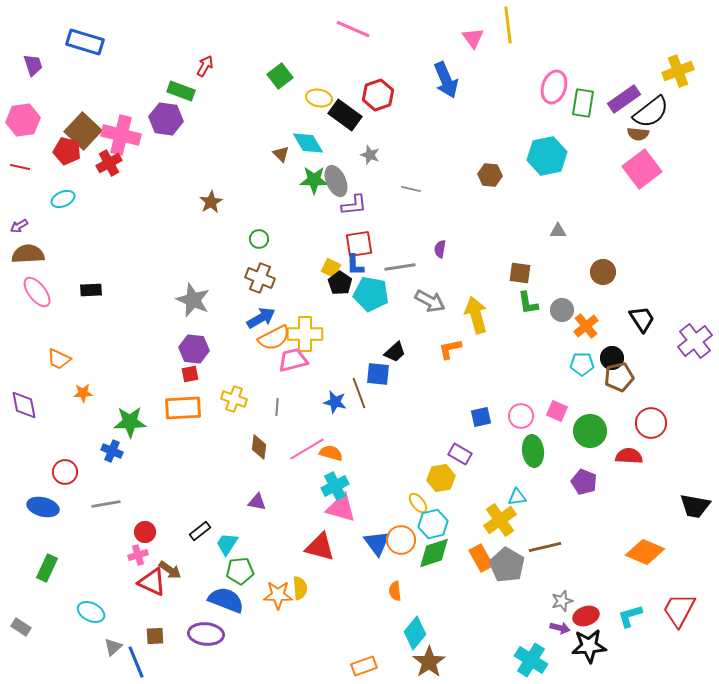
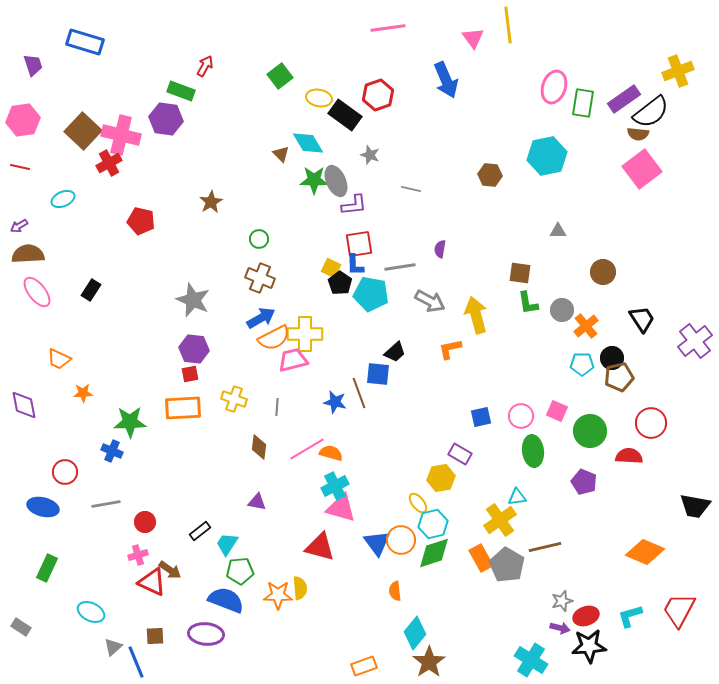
pink line at (353, 29): moved 35 px right, 1 px up; rotated 32 degrees counterclockwise
red pentagon at (67, 151): moved 74 px right, 70 px down
black rectangle at (91, 290): rotated 55 degrees counterclockwise
red circle at (145, 532): moved 10 px up
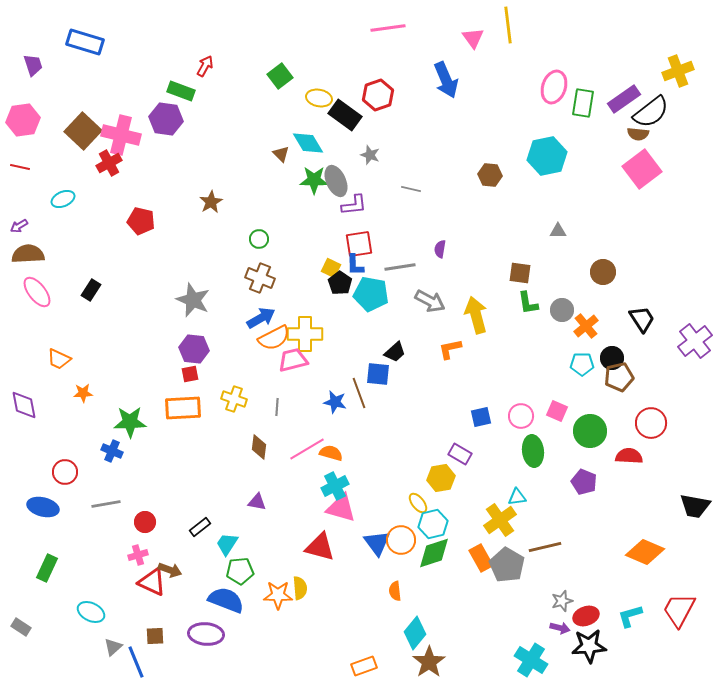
black rectangle at (200, 531): moved 4 px up
brown arrow at (170, 570): rotated 15 degrees counterclockwise
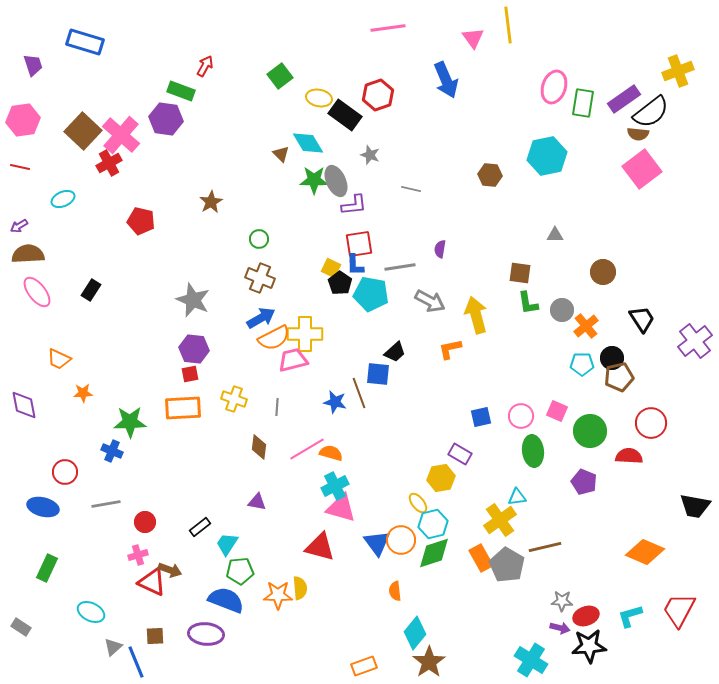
pink cross at (121, 135): rotated 27 degrees clockwise
gray triangle at (558, 231): moved 3 px left, 4 px down
gray star at (562, 601): rotated 20 degrees clockwise
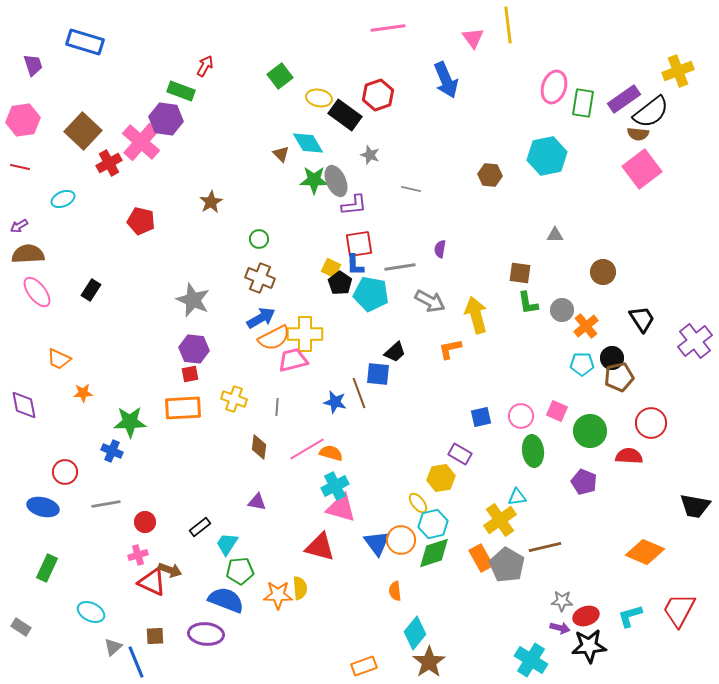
pink cross at (121, 135): moved 20 px right, 7 px down
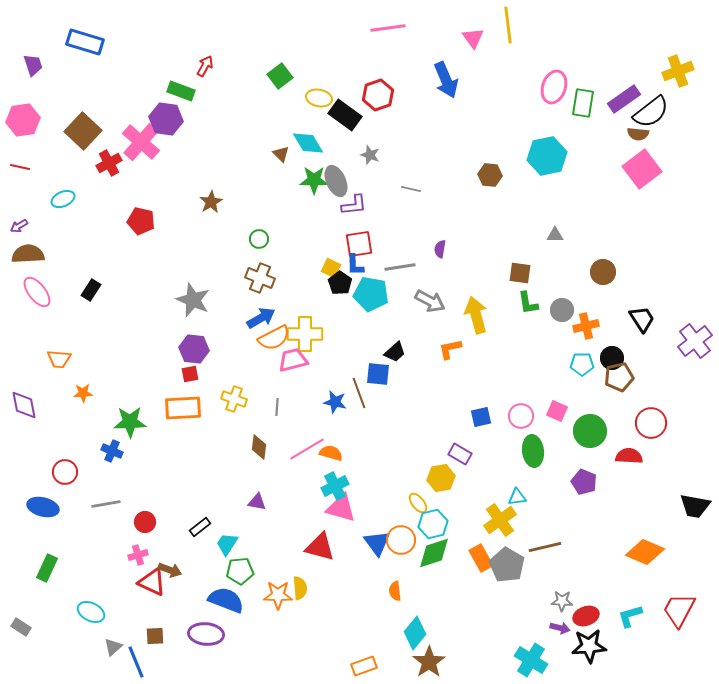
orange cross at (586, 326): rotated 25 degrees clockwise
orange trapezoid at (59, 359): rotated 20 degrees counterclockwise
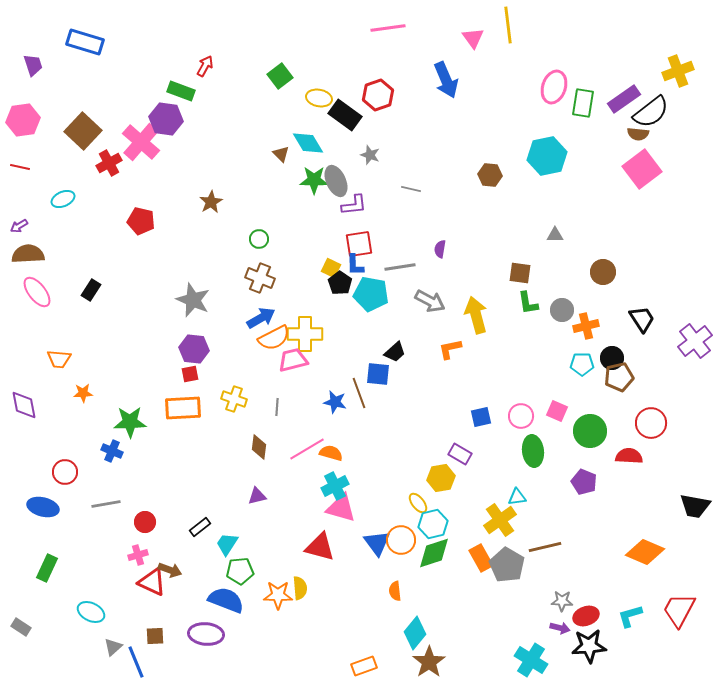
purple triangle at (257, 502): moved 6 px up; rotated 24 degrees counterclockwise
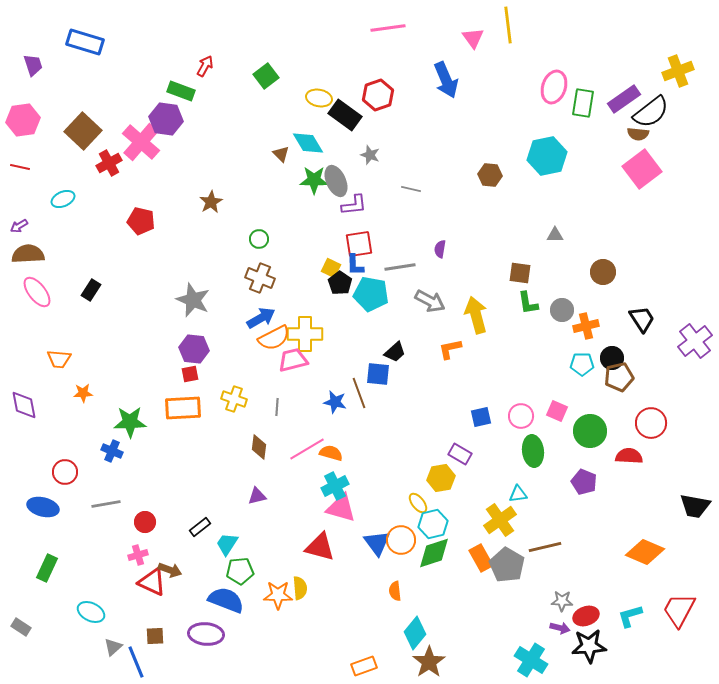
green square at (280, 76): moved 14 px left
cyan triangle at (517, 497): moved 1 px right, 3 px up
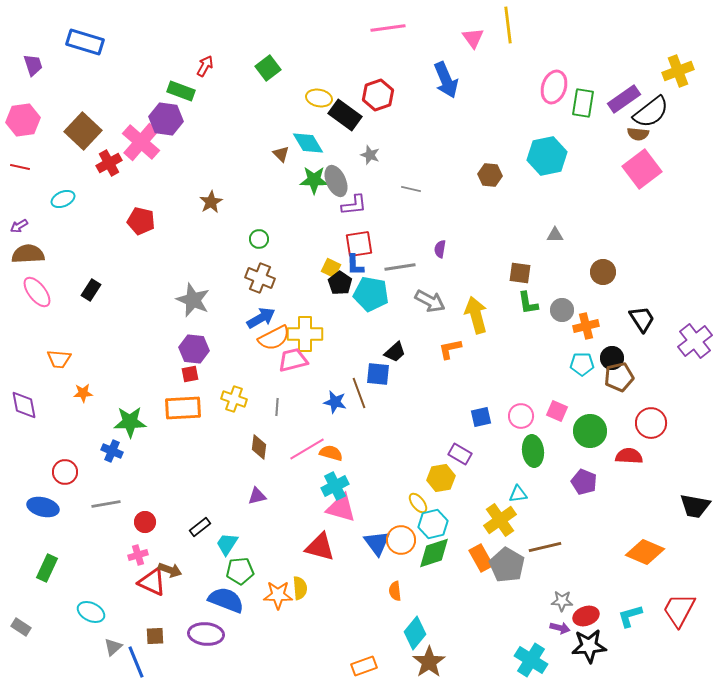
green square at (266, 76): moved 2 px right, 8 px up
